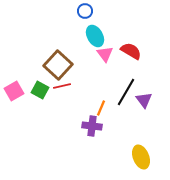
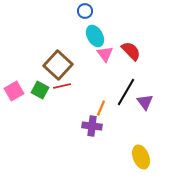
red semicircle: rotated 15 degrees clockwise
purple triangle: moved 1 px right, 2 px down
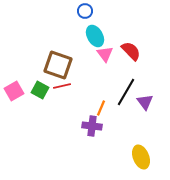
brown square: rotated 24 degrees counterclockwise
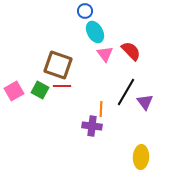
cyan ellipse: moved 4 px up
red line: rotated 12 degrees clockwise
orange line: moved 1 px down; rotated 21 degrees counterclockwise
yellow ellipse: rotated 25 degrees clockwise
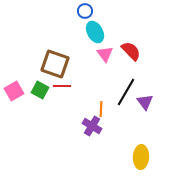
brown square: moved 3 px left, 1 px up
purple cross: rotated 24 degrees clockwise
